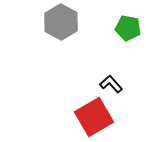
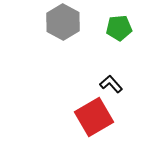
gray hexagon: moved 2 px right
green pentagon: moved 9 px left; rotated 15 degrees counterclockwise
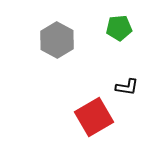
gray hexagon: moved 6 px left, 18 px down
black L-shape: moved 16 px right, 3 px down; rotated 140 degrees clockwise
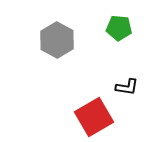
green pentagon: rotated 10 degrees clockwise
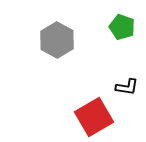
green pentagon: moved 3 px right, 1 px up; rotated 15 degrees clockwise
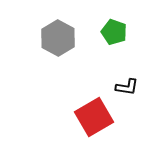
green pentagon: moved 8 px left, 5 px down
gray hexagon: moved 1 px right, 2 px up
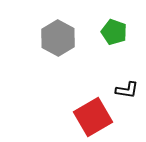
black L-shape: moved 3 px down
red square: moved 1 px left
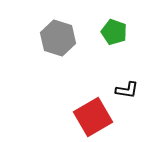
gray hexagon: rotated 12 degrees counterclockwise
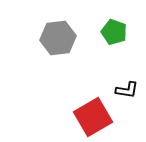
gray hexagon: rotated 24 degrees counterclockwise
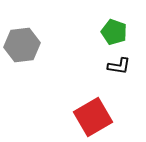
gray hexagon: moved 36 px left, 7 px down
black L-shape: moved 8 px left, 24 px up
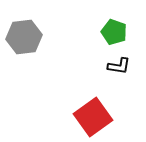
gray hexagon: moved 2 px right, 8 px up
red square: rotated 6 degrees counterclockwise
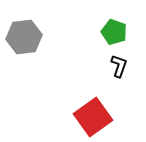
black L-shape: rotated 80 degrees counterclockwise
